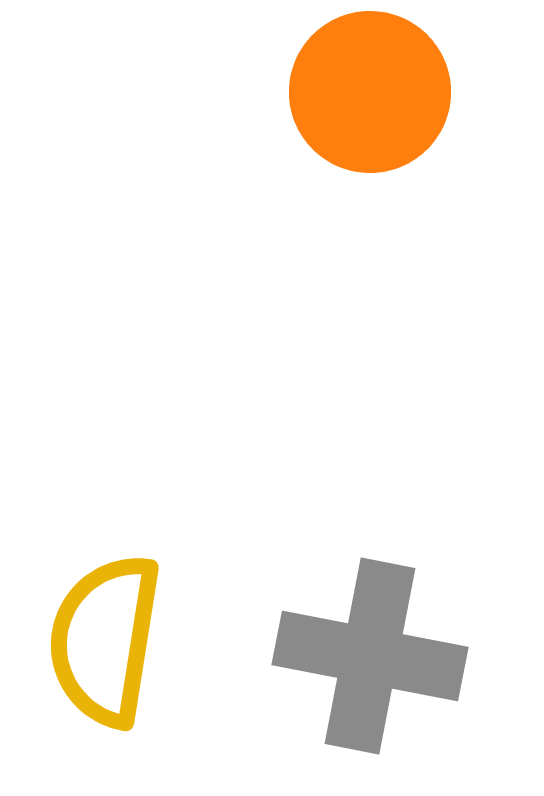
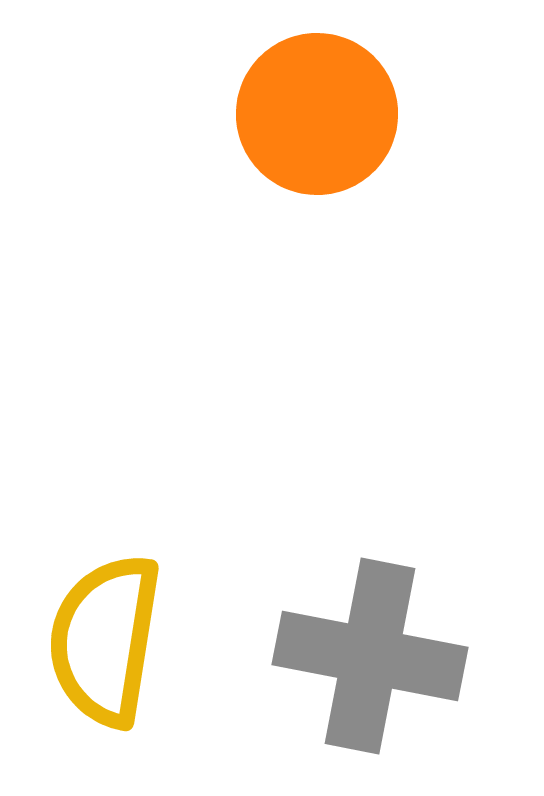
orange circle: moved 53 px left, 22 px down
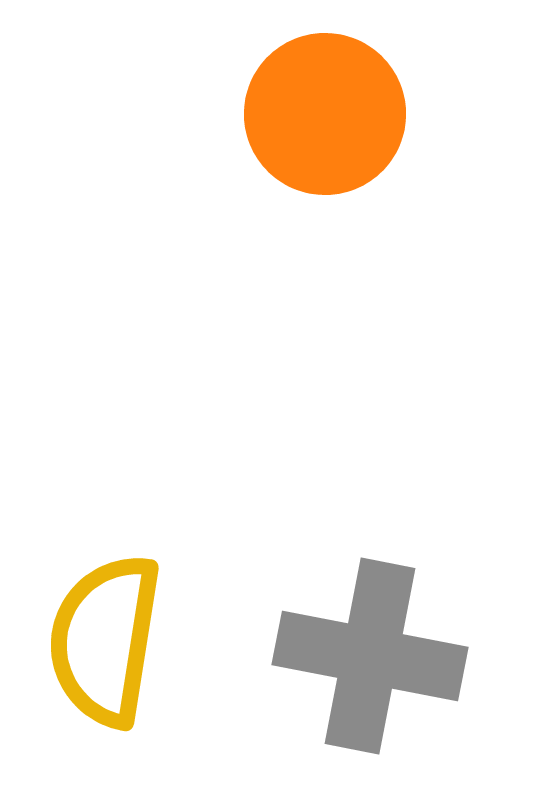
orange circle: moved 8 px right
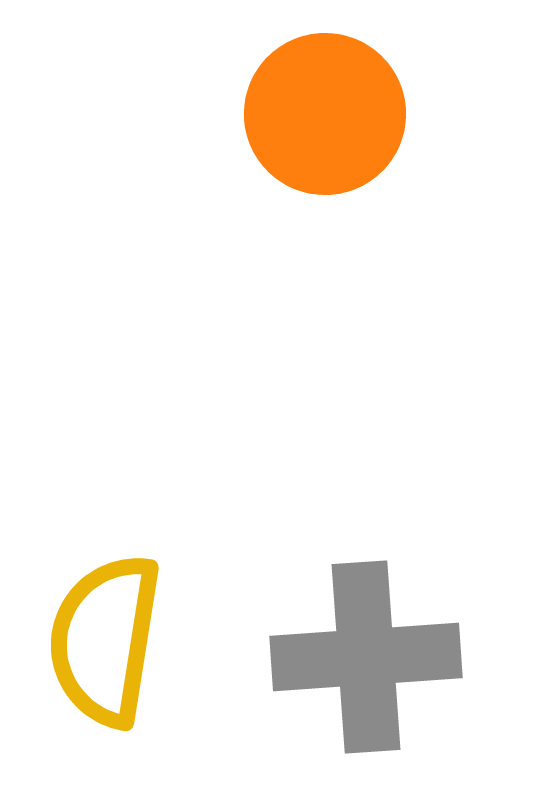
gray cross: moved 4 px left, 1 px down; rotated 15 degrees counterclockwise
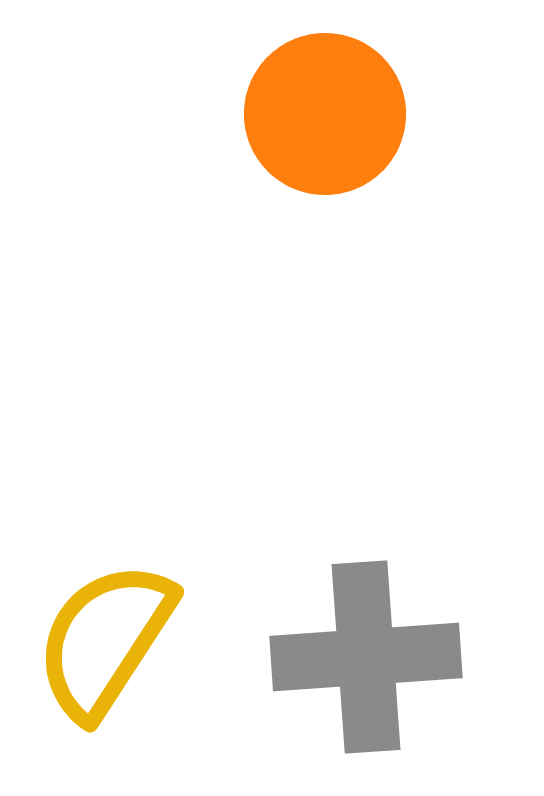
yellow semicircle: rotated 24 degrees clockwise
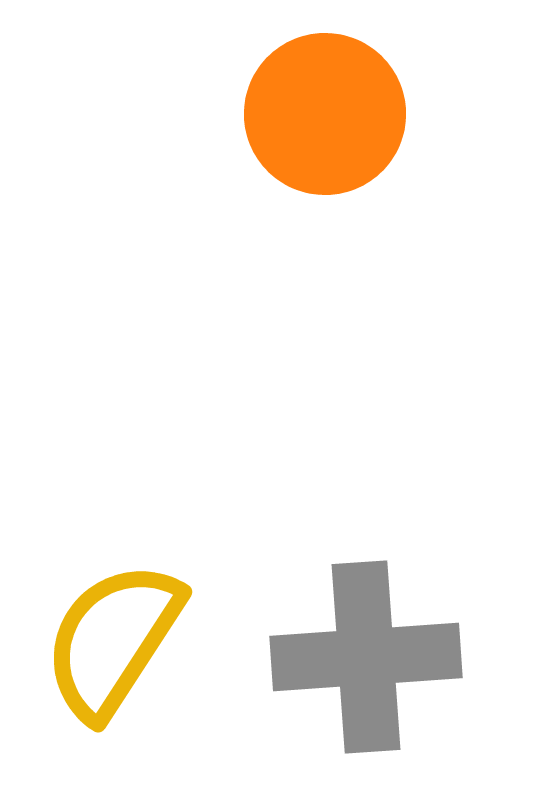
yellow semicircle: moved 8 px right
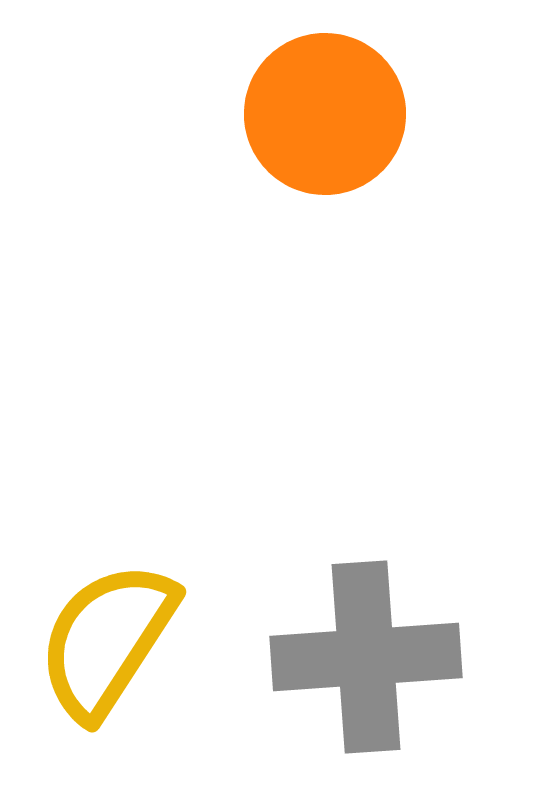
yellow semicircle: moved 6 px left
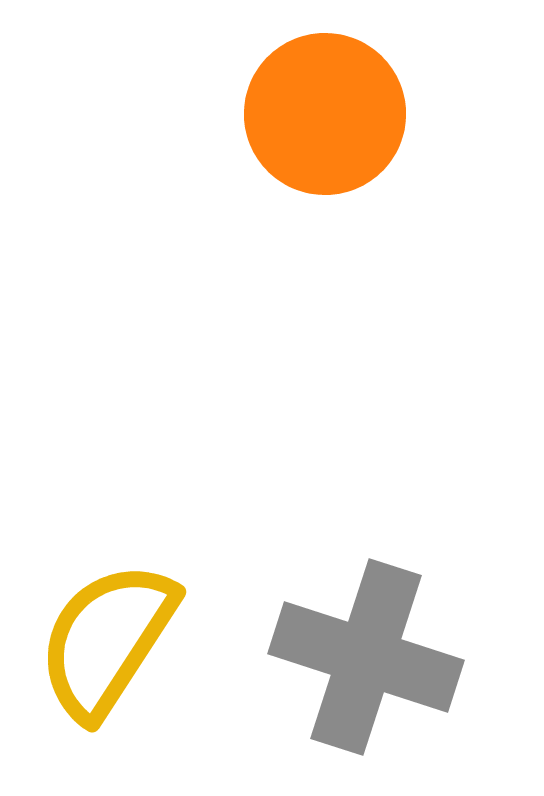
gray cross: rotated 22 degrees clockwise
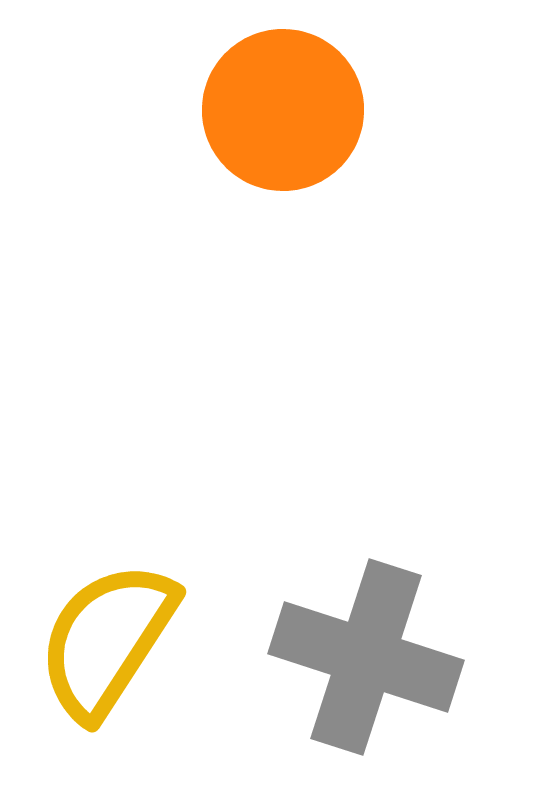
orange circle: moved 42 px left, 4 px up
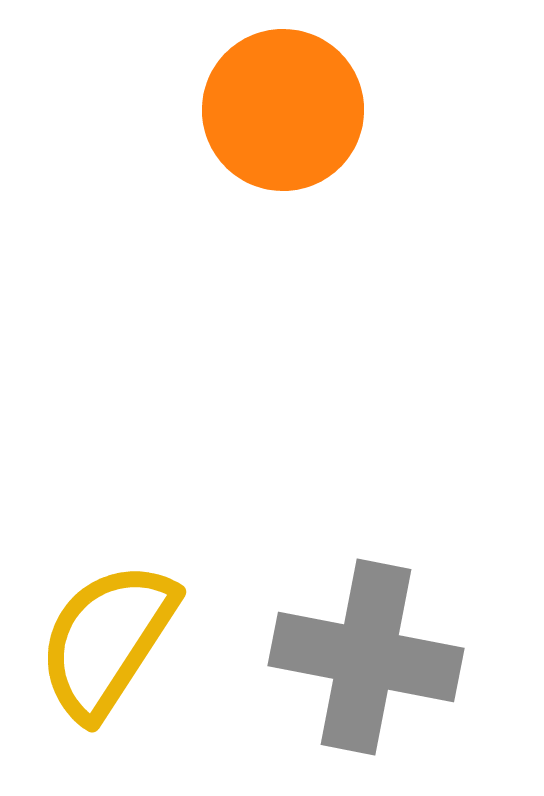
gray cross: rotated 7 degrees counterclockwise
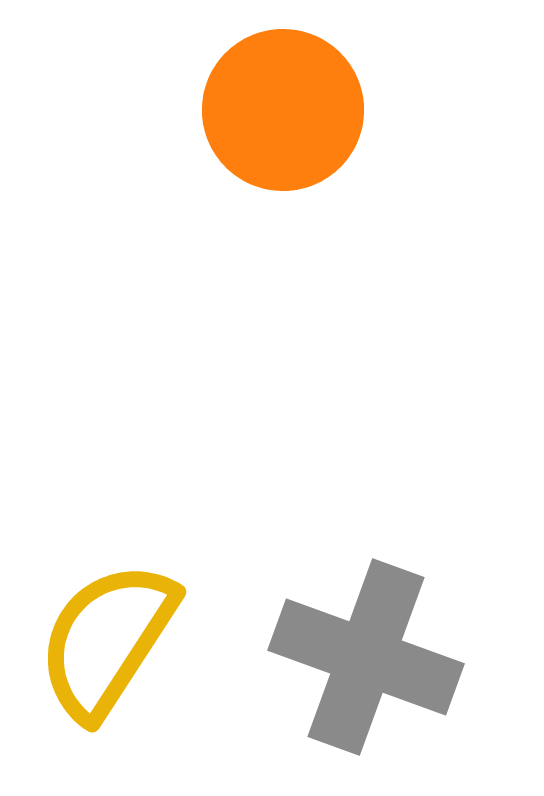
gray cross: rotated 9 degrees clockwise
